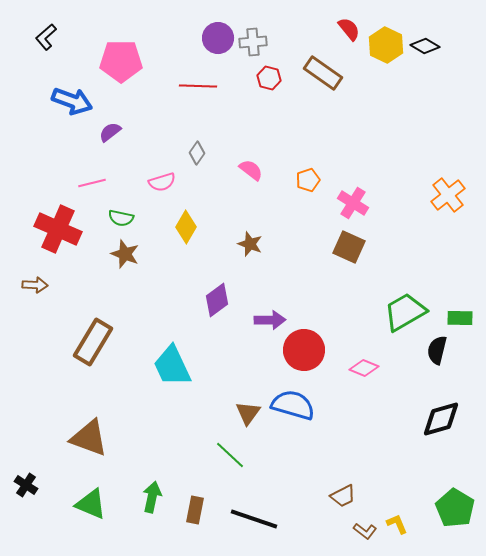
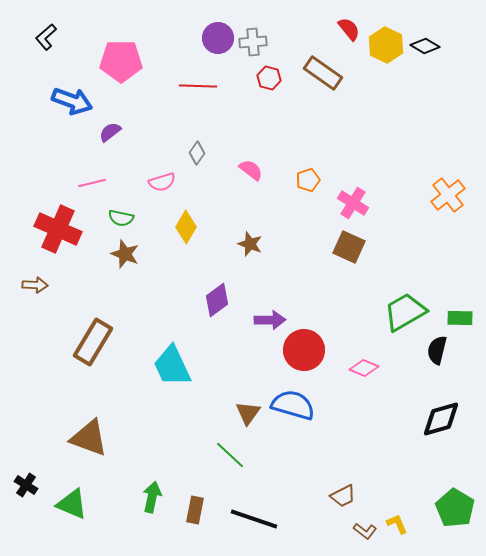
green triangle at (91, 504): moved 19 px left
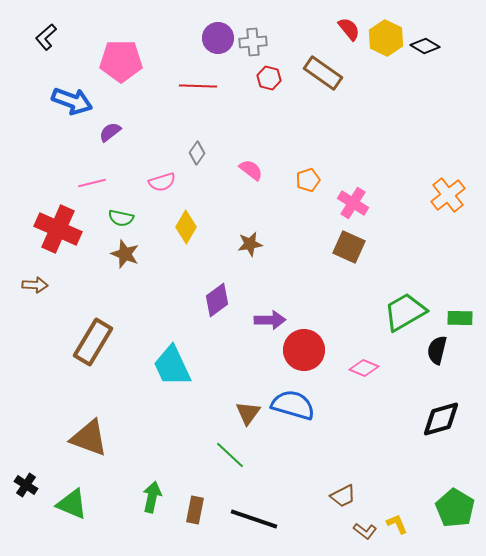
yellow hexagon at (386, 45): moved 7 px up
brown star at (250, 244): rotated 30 degrees counterclockwise
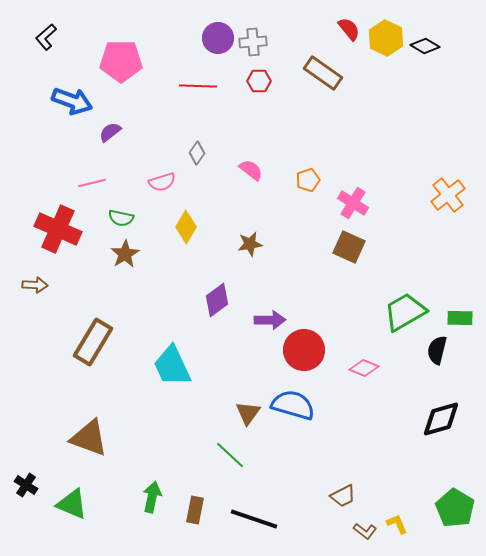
red hexagon at (269, 78): moved 10 px left, 3 px down; rotated 15 degrees counterclockwise
brown star at (125, 254): rotated 20 degrees clockwise
